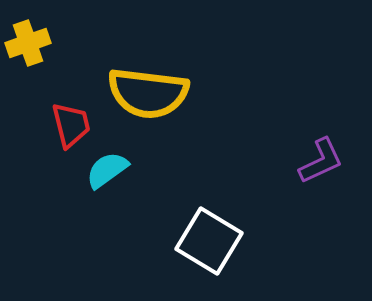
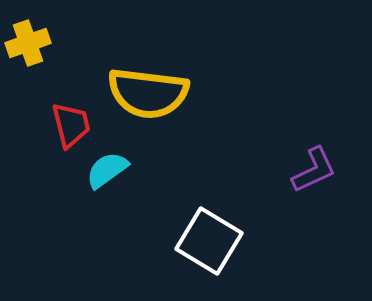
purple L-shape: moved 7 px left, 9 px down
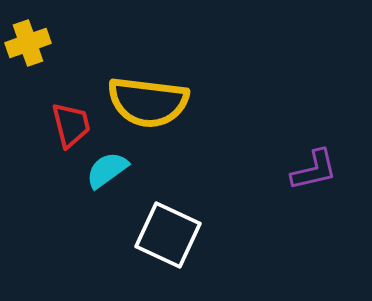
yellow semicircle: moved 9 px down
purple L-shape: rotated 12 degrees clockwise
white square: moved 41 px left, 6 px up; rotated 6 degrees counterclockwise
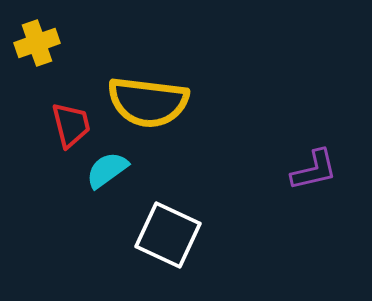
yellow cross: moved 9 px right
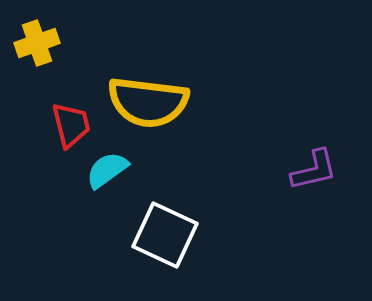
white square: moved 3 px left
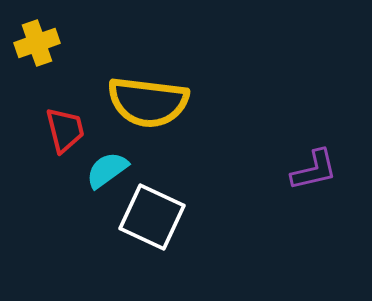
red trapezoid: moved 6 px left, 5 px down
white square: moved 13 px left, 18 px up
